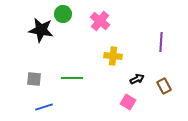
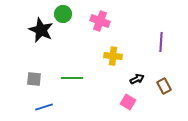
pink cross: rotated 18 degrees counterclockwise
black star: rotated 15 degrees clockwise
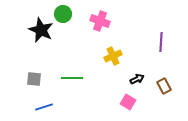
yellow cross: rotated 30 degrees counterclockwise
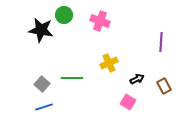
green circle: moved 1 px right, 1 px down
black star: rotated 15 degrees counterclockwise
yellow cross: moved 4 px left, 7 px down
gray square: moved 8 px right, 5 px down; rotated 35 degrees clockwise
